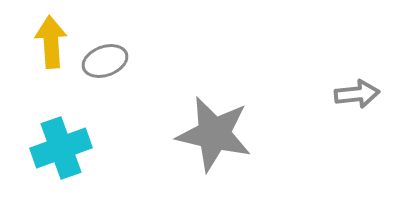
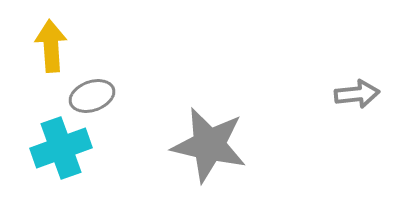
yellow arrow: moved 4 px down
gray ellipse: moved 13 px left, 35 px down
gray star: moved 5 px left, 11 px down
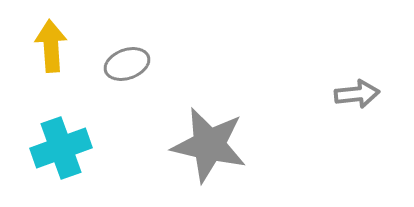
gray ellipse: moved 35 px right, 32 px up
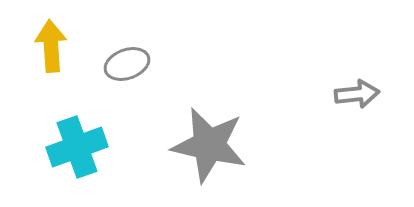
cyan cross: moved 16 px right, 1 px up
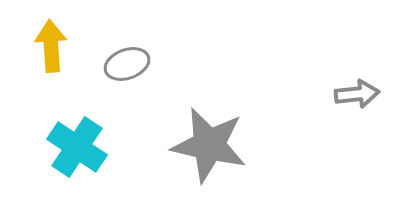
cyan cross: rotated 36 degrees counterclockwise
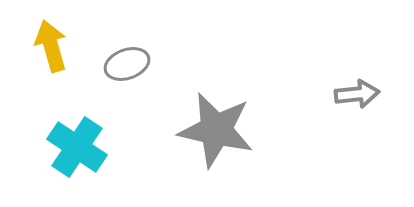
yellow arrow: rotated 12 degrees counterclockwise
gray star: moved 7 px right, 15 px up
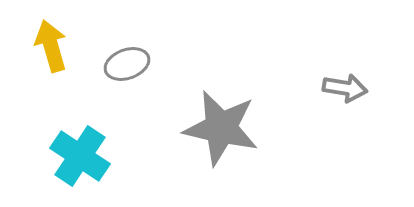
gray arrow: moved 12 px left, 6 px up; rotated 15 degrees clockwise
gray star: moved 5 px right, 2 px up
cyan cross: moved 3 px right, 9 px down
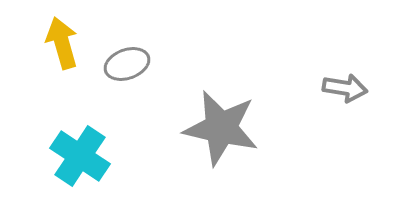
yellow arrow: moved 11 px right, 3 px up
